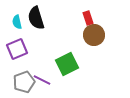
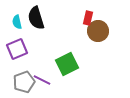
red rectangle: rotated 32 degrees clockwise
brown circle: moved 4 px right, 4 px up
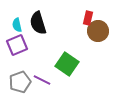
black semicircle: moved 2 px right, 5 px down
cyan semicircle: moved 3 px down
purple square: moved 4 px up
green square: rotated 30 degrees counterclockwise
gray pentagon: moved 4 px left
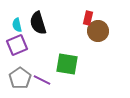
green square: rotated 25 degrees counterclockwise
gray pentagon: moved 4 px up; rotated 15 degrees counterclockwise
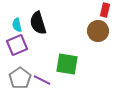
red rectangle: moved 17 px right, 8 px up
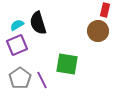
cyan semicircle: rotated 72 degrees clockwise
purple line: rotated 36 degrees clockwise
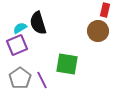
cyan semicircle: moved 3 px right, 3 px down
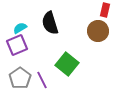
black semicircle: moved 12 px right
green square: rotated 30 degrees clockwise
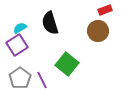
red rectangle: rotated 56 degrees clockwise
purple square: rotated 10 degrees counterclockwise
